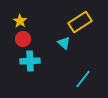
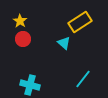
cyan cross: moved 24 px down; rotated 18 degrees clockwise
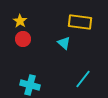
yellow rectangle: rotated 40 degrees clockwise
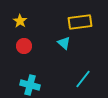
yellow rectangle: rotated 15 degrees counterclockwise
red circle: moved 1 px right, 7 px down
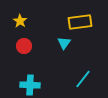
cyan triangle: rotated 24 degrees clockwise
cyan cross: rotated 12 degrees counterclockwise
